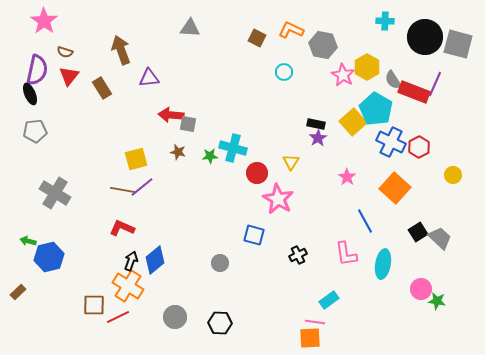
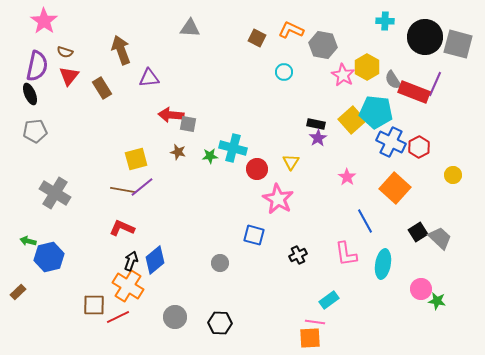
purple semicircle at (37, 70): moved 4 px up
cyan pentagon at (376, 109): moved 3 px down; rotated 24 degrees counterclockwise
yellow square at (353, 122): moved 1 px left, 2 px up
red circle at (257, 173): moved 4 px up
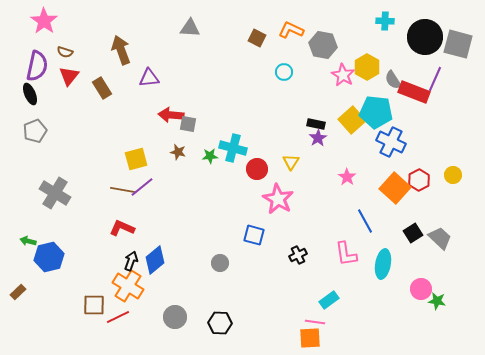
purple line at (435, 84): moved 5 px up
gray pentagon at (35, 131): rotated 15 degrees counterclockwise
red hexagon at (419, 147): moved 33 px down
black square at (418, 232): moved 5 px left, 1 px down
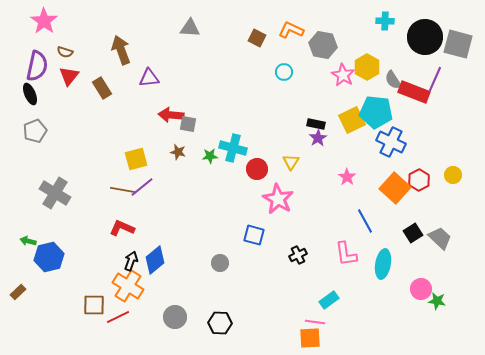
yellow square at (352, 120): rotated 16 degrees clockwise
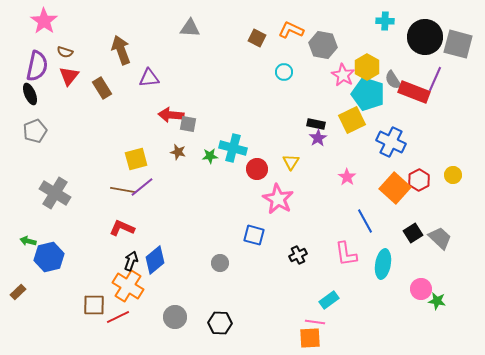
cyan pentagon at (376, 112): moved 8 px left, 18 px up; rotated 12 degrees clockwise
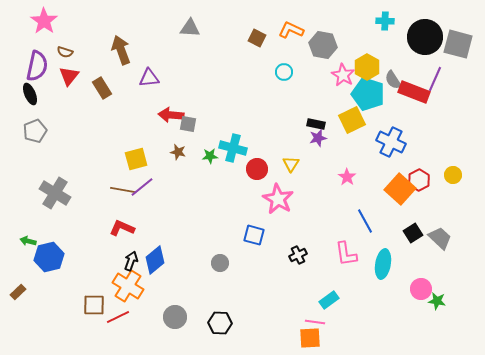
purple star at (318, 138): rotated 18 degrees clockwise
yellow triangle at (291, 162): moved 2 px down
orange square at (395, 188): moved 5 px right, 1 px down
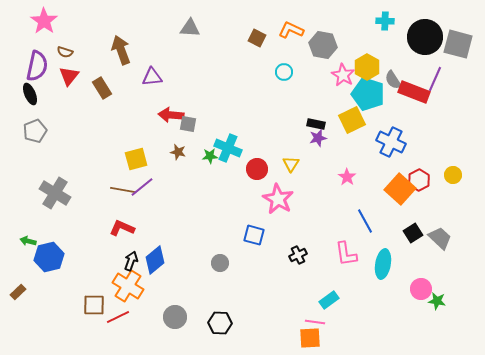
purple triangle at (149, 78): moved 3 px right, 1 px up
cyan cross at (233, 148): moved 5 px left; rotated 8 degrees clockwise
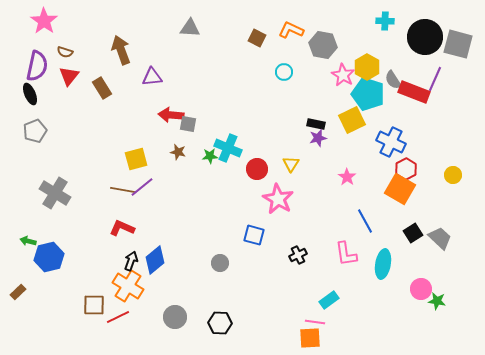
red hexagon at (419, 180): moved 13 px left, 11 px up
orange square at (400, 189): rotated 12 degrees counterclockwise
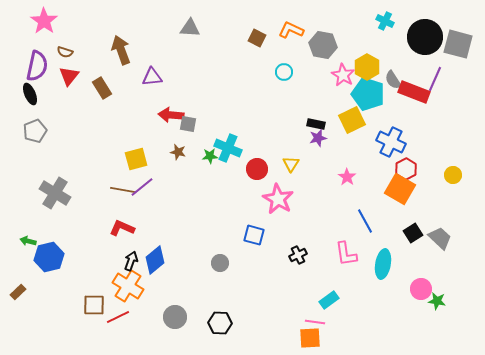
cyan cross at (385, 21): rotated 24 degrees clockwise
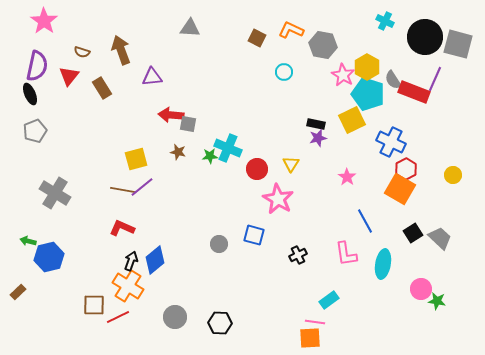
brown semicircle at (65, 52): moved 17 px right
gray circle at (220, 263): moved 1 px left, 19 px up
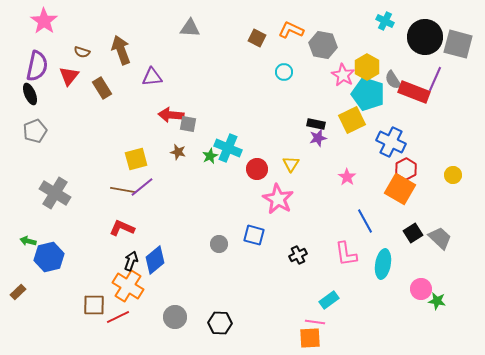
green star at (210, 156): rotated 21 degrees counterclockwise
